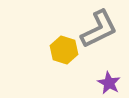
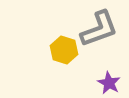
gray L-shape: rotated 6 degrees clockwise
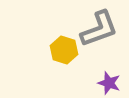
purple star: rotated 10 degrees counterclockwise
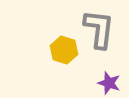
gray L-shape: rotated 63 degrees counterclockwise
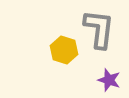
purple star: moved 3 px up
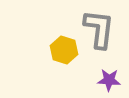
purple star: rotated 15 degrees counterclockwise
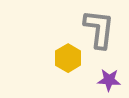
yellow hexagon: moved 4 px right, 8 px down; rotated 12 degrees clockwise
